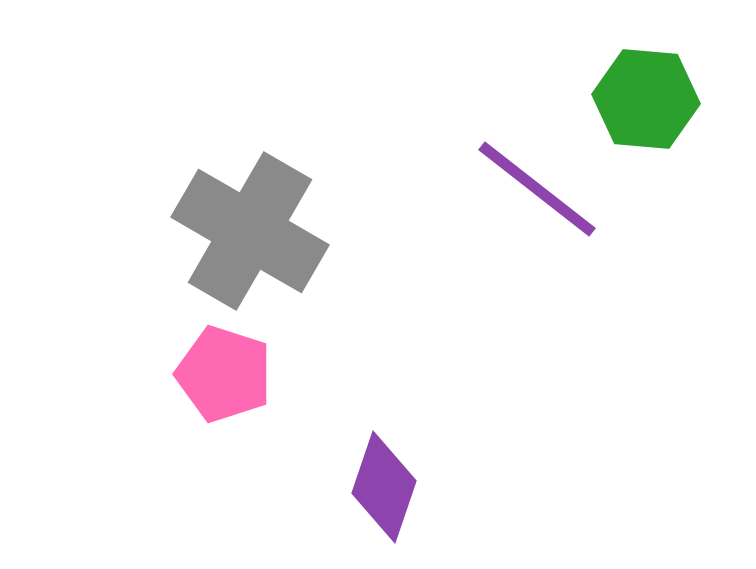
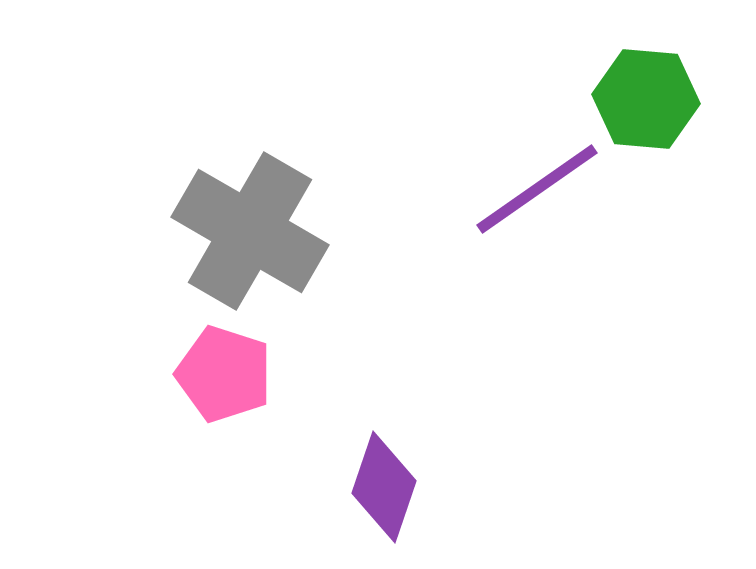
purple line: rotated 73 degrees counterclockwise
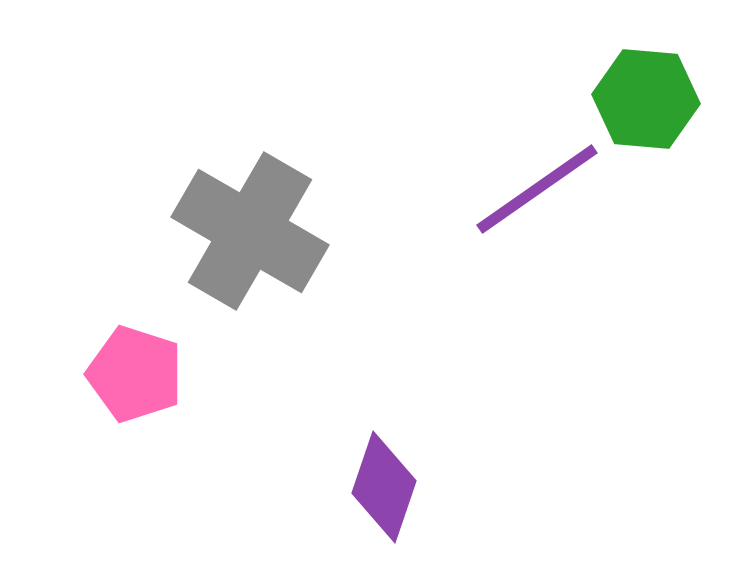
pink pentagon: moved 89 px left
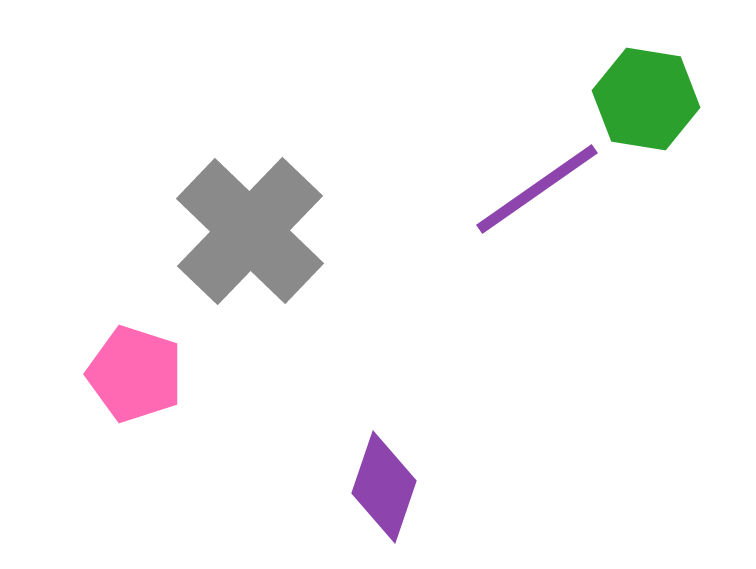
green hexagon: rotated 4 degrees clockwise
gray cross: rotated 14 degrees clockwise
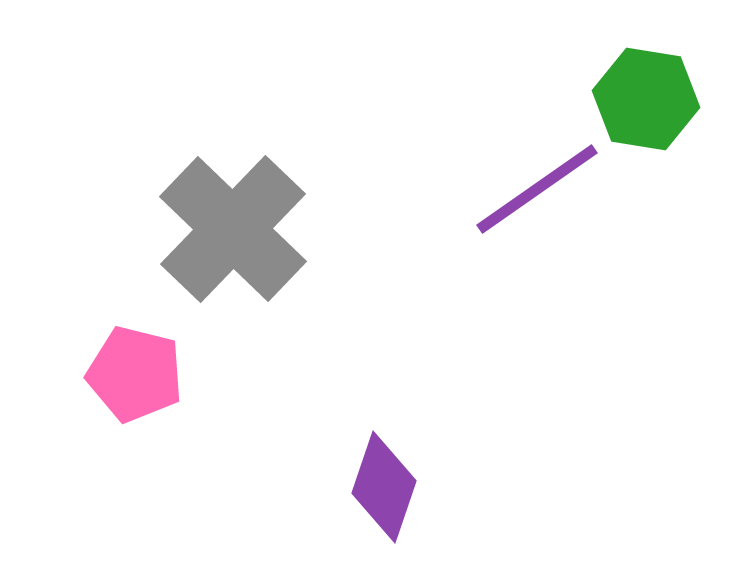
gray cross: moved 17 px left, 2 px up
pink pentagon: rotated 4 degrees counterclockwise
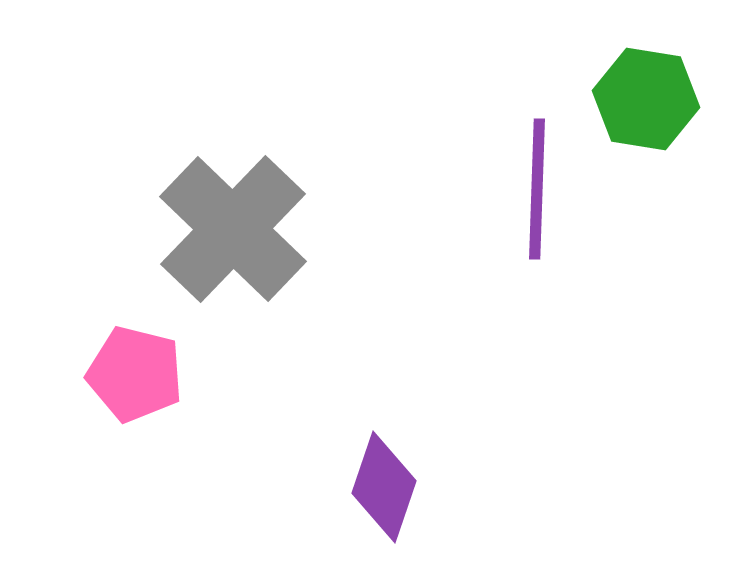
purple line: rotated 53 degrees counterclockwise
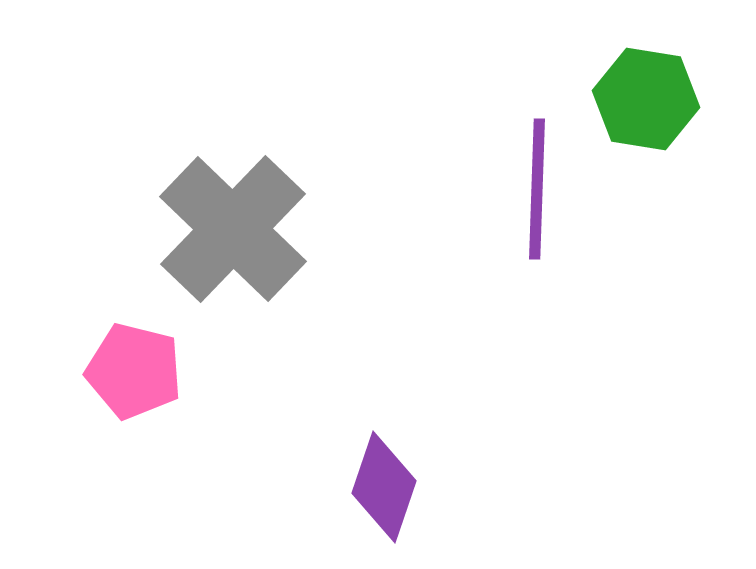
pink pentagon: moved 1 px left, 3 px up
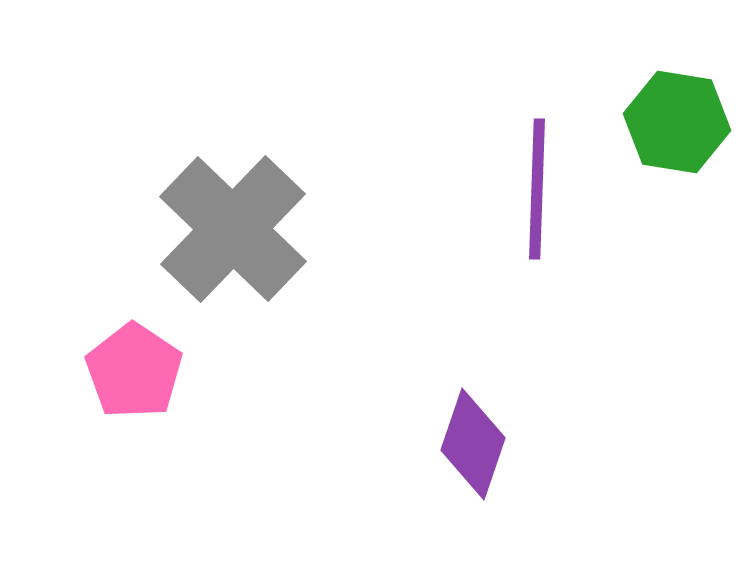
green hexagon: moved 31 px right, 23 px down
pink pentagon: rotated 20 degrees clockwise
purple diamond: moved 89 px right, 43 px up
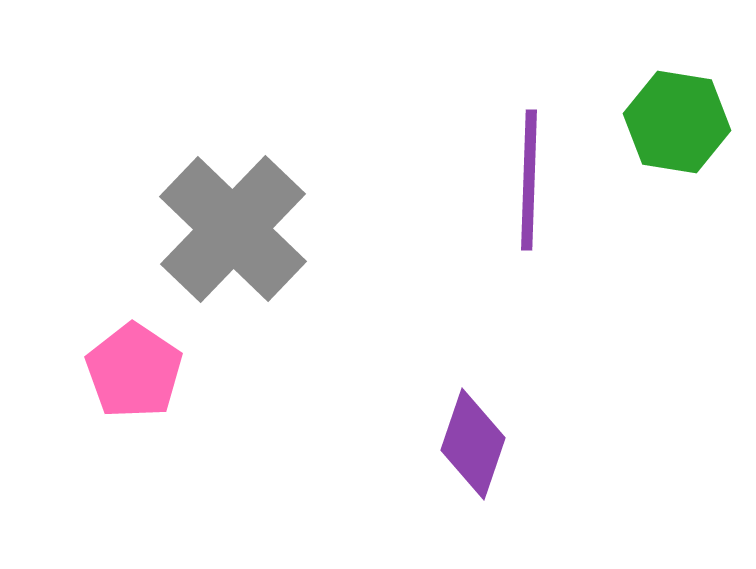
purple line: moved 8 px left, 9 px up
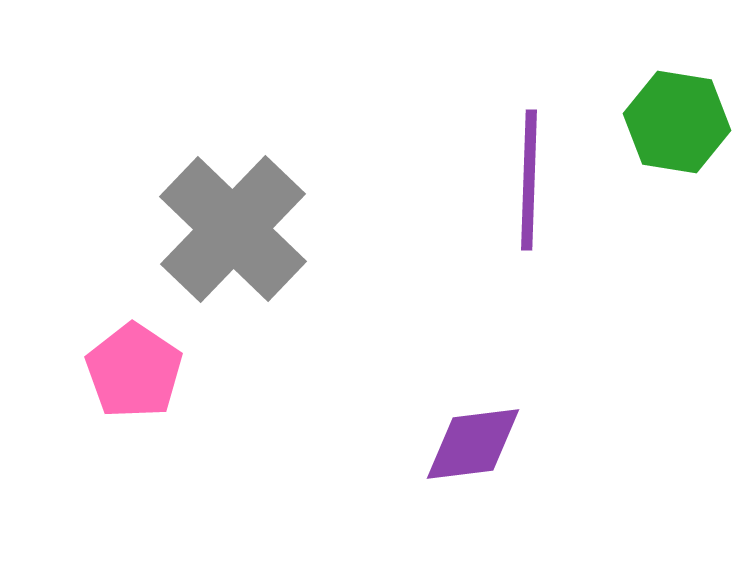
purple diamond: rotated 64 degrees clockwise
